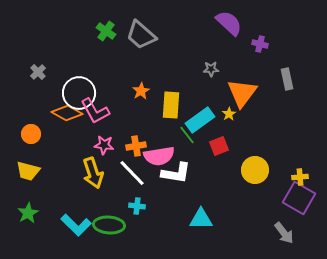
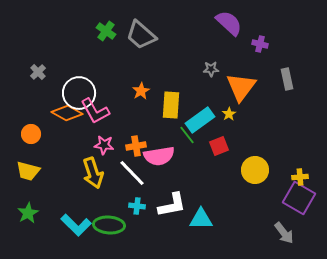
orange triangle: moved 1 px left, 6 px up
white L-shape: moved 4 px left, 32 px down; rotated 20 degrees counterclockwise
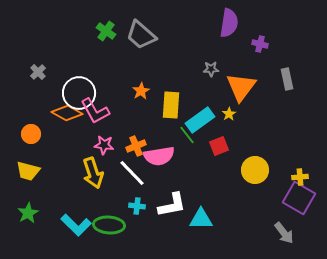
purple semicircle: rotated 56 degrees clockwise
orange cross: rotated 12 degrees counterclockwise
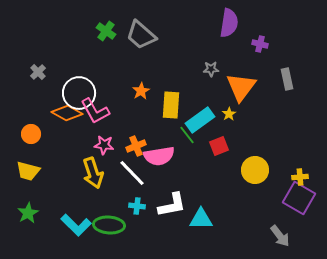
gray arrow: moved 4 px left, 3 px down
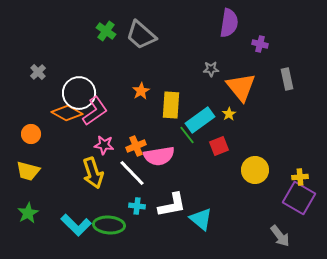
orange triangle: rotated 16 degrees counterclockwise
pink L-shape: rotated 96 degrees counterclockwise
cyan triangle: rotated 40 degrees clockwise
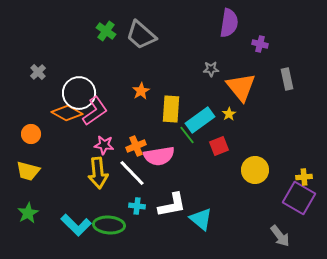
yellow rectangle: moved 4 px down
yellow arrow: moved 5 px right; rotated 12 degrees clockwise
yellow cross: moved 4 px right
